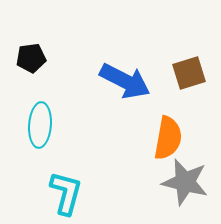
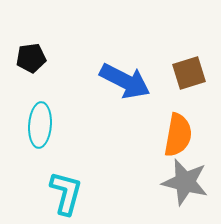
orange semicircle: moved 10 px right, 3 px up
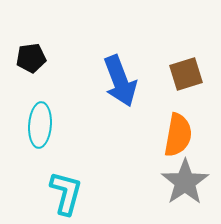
brown square: moved 3 px left, 1 px down
blue arrow: moved 5 px left; rotated 42 degrees clockwise
gray star: rotated 24 degrees clockwise
